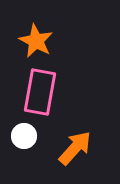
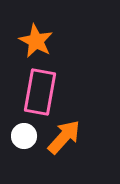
orange arrow: moved 11 px left, 11 px up
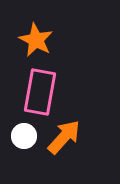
orange star: moved 1 px up
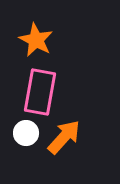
white circle: moved 2 px right, 3 px up
